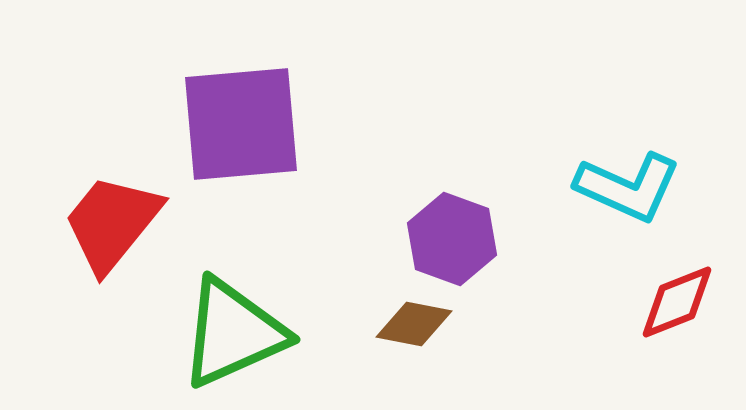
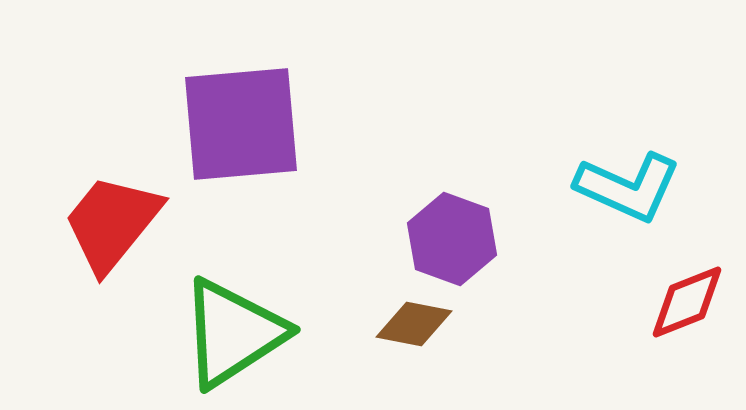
red diamond: moved 10 px right
green triangle: rotated 9 degrees counterclockwise
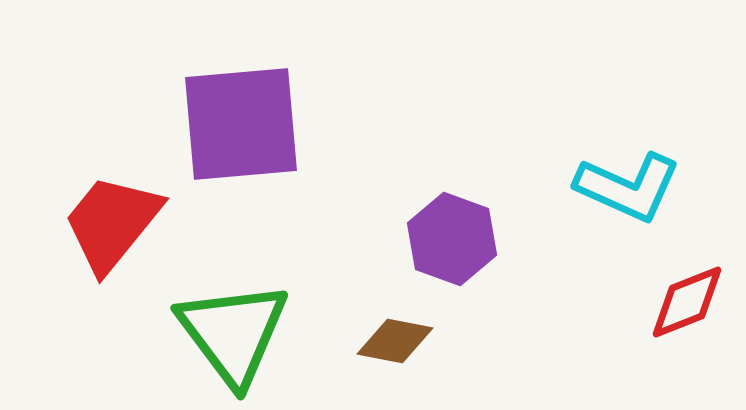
brown diamond: moved 19 px left, 17 px down
green triangle: rotated 34 degrees counterclockwise
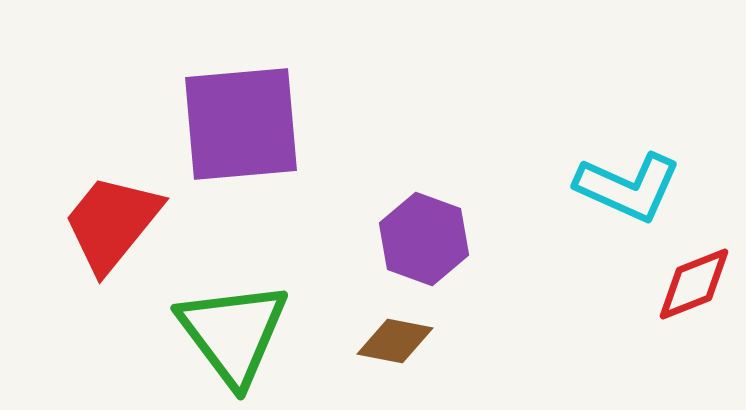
purple hexagon: moved 28 px left
red diamond: moved 7 px right, 18 px up
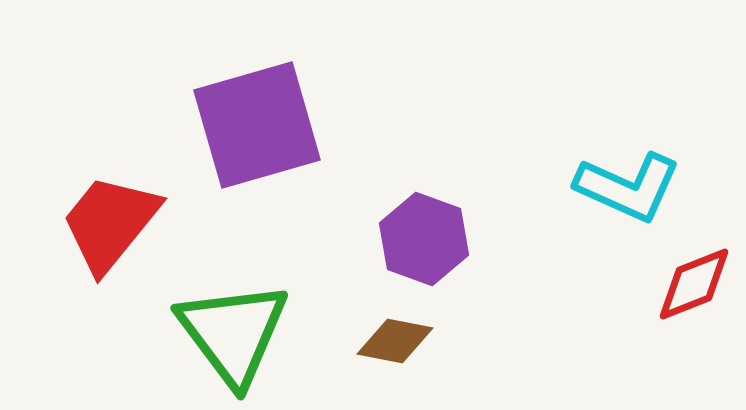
purple square: moved 16 px right, 1 px down; rotated 11 degrees counterclockwise
red trapezoid: moved 2 px left
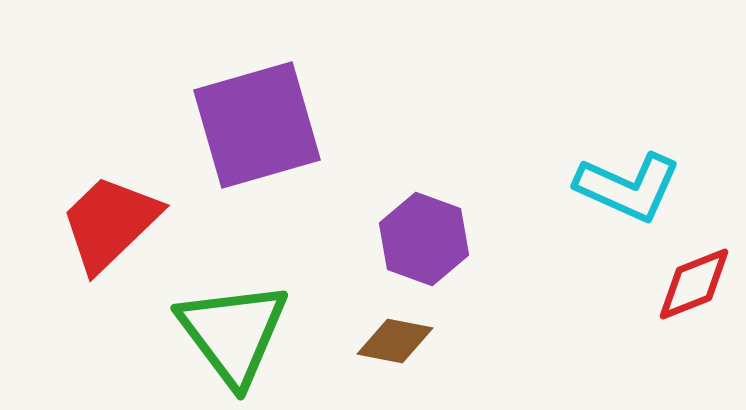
red trapezoid: rotated 7 degrees clockwise
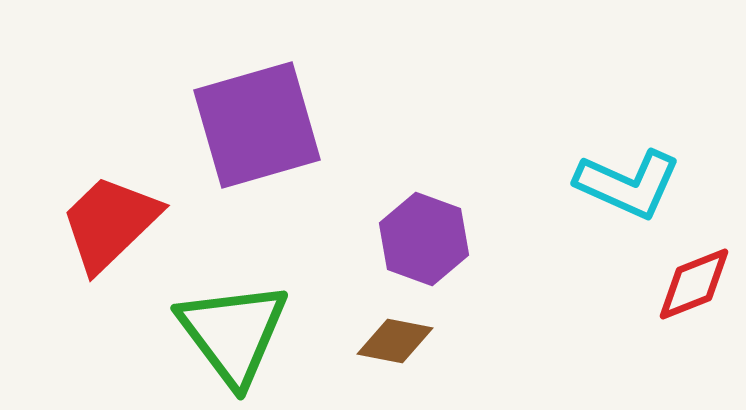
cyan L-shape: moved 3 px up
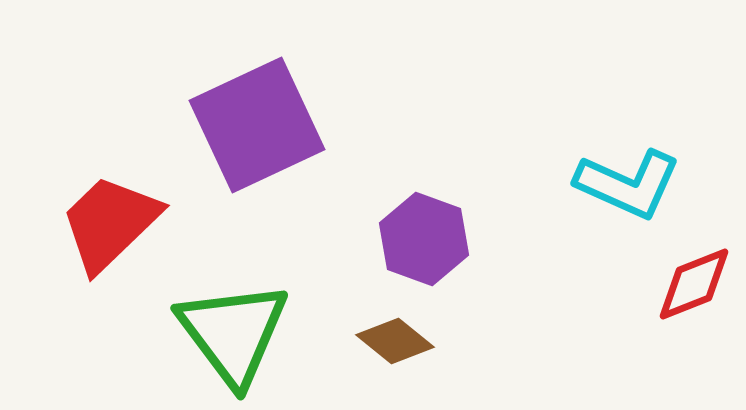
purple square: rotated 9 degrees counterclockwise
brown diamond: rotated 28 degrees clockwise
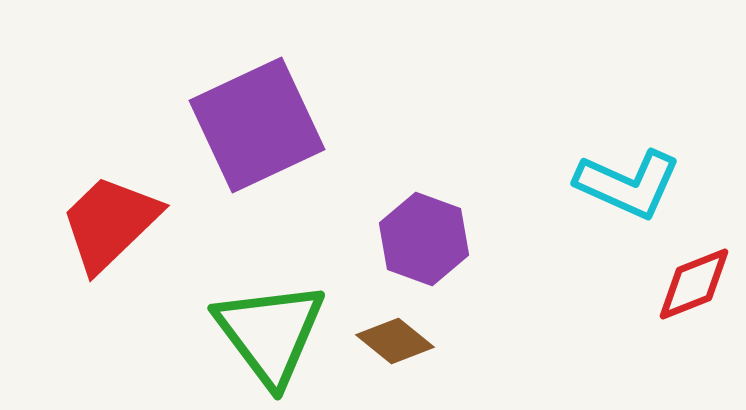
green triangle: moved 37 px right
